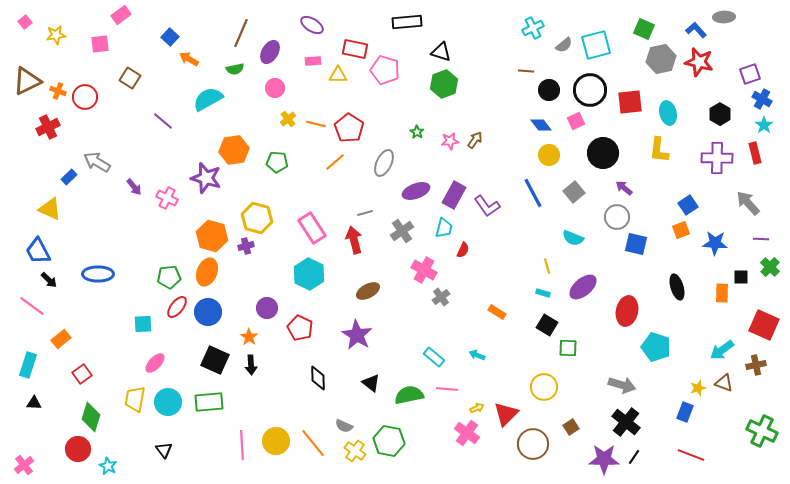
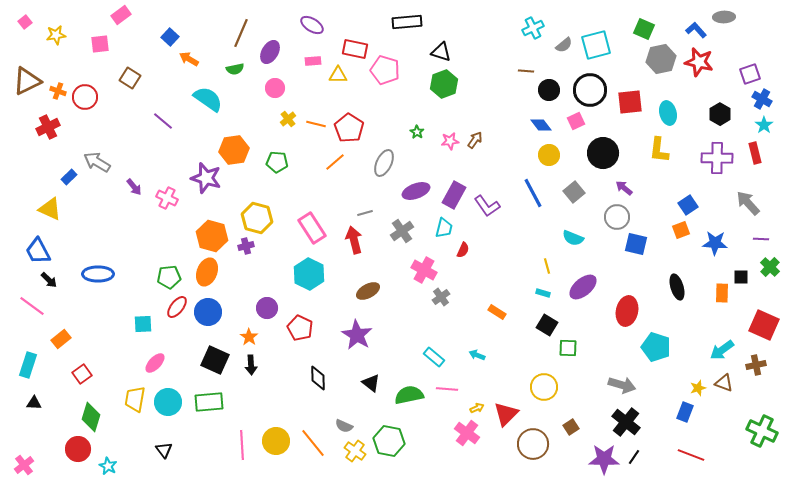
cyan semicircle at (208, 99): rotated 64 degrees clockwise
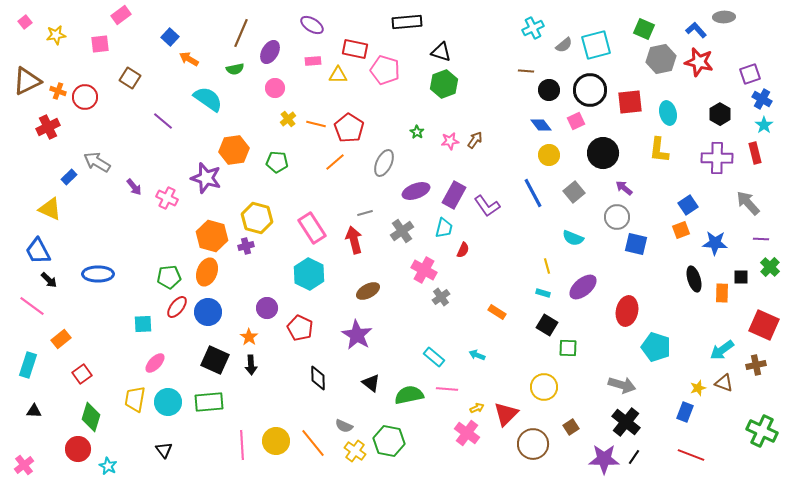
black ellipse at (677, 287): moved 17 px right, 8 px up
black triangle at (34, 403): moved 8 px down
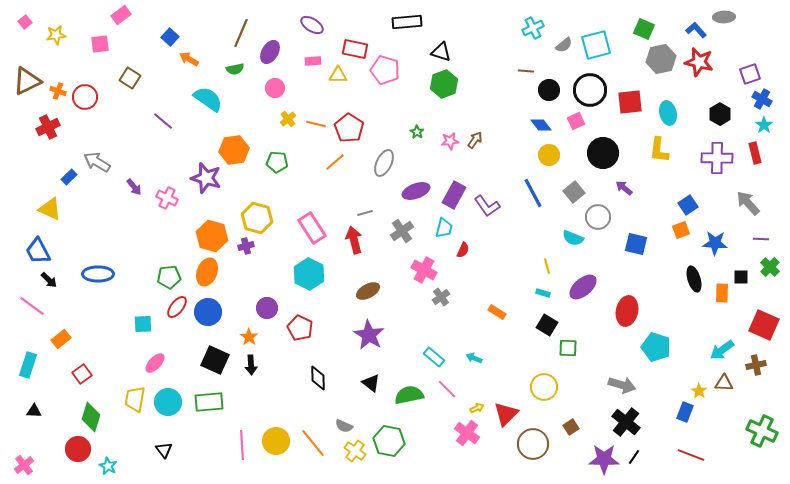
gray circle at (617, 217): moved 19 px left
purple star at (357, 335): moved 12 px right
cyan arrow at (477, 355): moved 3 px left, 3 px down
brown triangle at (724, 383): rotated 18 degrees counterclockwise
yellow star at (698, 388): moved 1 px right, 3 px down; rotated 21 degrees counterclockwise
pink line at (447, 389): rotated 40 degrees clockwise
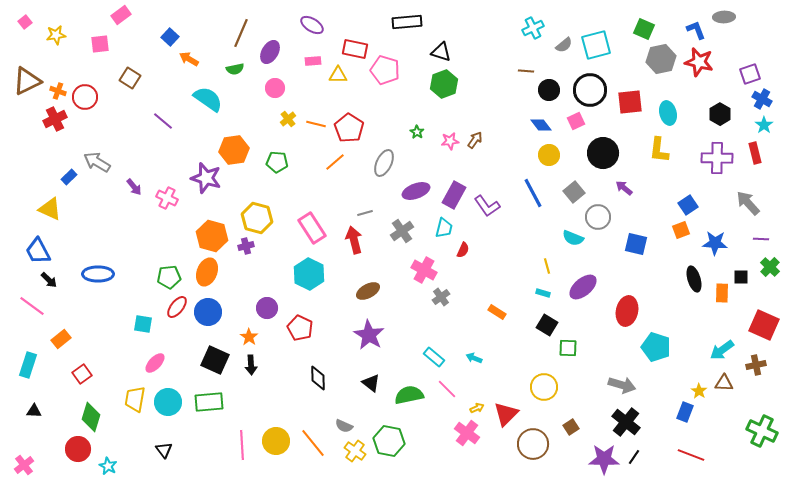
blue L-shape at (696, 30): rotated 20 degrees clockwise
red cross at (48, 127): moved 7 px right, 8 px up
cyan square at (143, 324): rotated 12 degrees clockwise
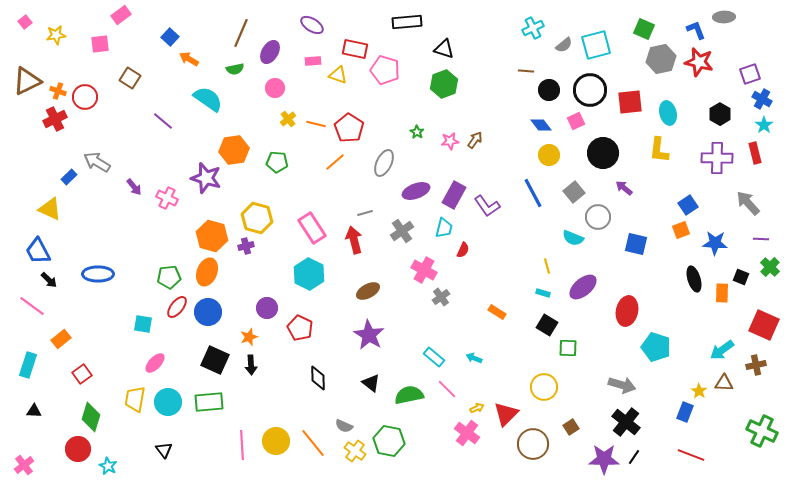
black triangle at (441, 52): moved 3 px right, 3 px up
yellow triangle at (338, 75): rotated 18 degrees clockwise
black square at (741, 277): rotated 21 degrees clockwise
orange star at (249, 337): rotated 18 degrees clockwise
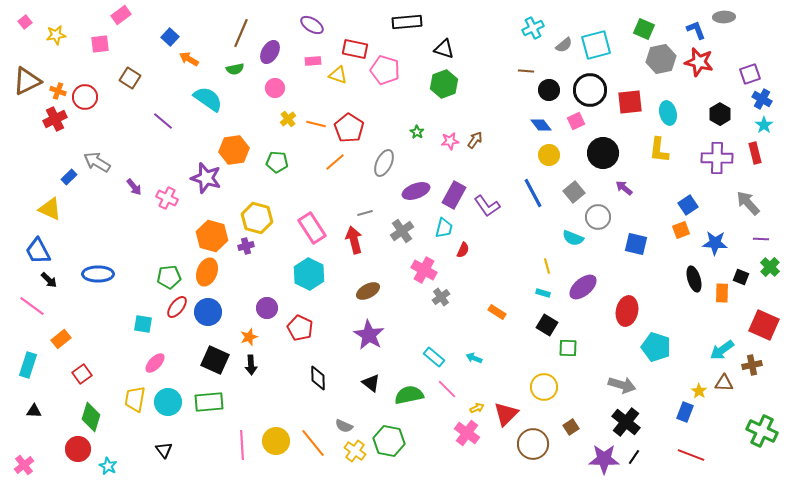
brown cross at (756, 365): moved 4 px left
